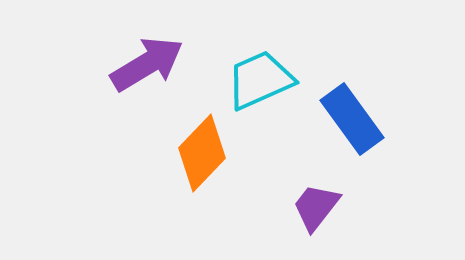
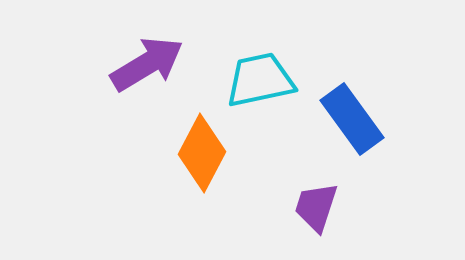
cyan trapezoid: rotated 12 degrees clockwise
orange diamond: rotated 16 degrees counterclockwise
purple trapezoid: rotated 20 degrees counterclockwise
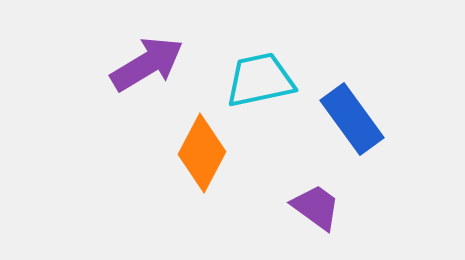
purple trapezoid: rotated 108 degrees clockwise
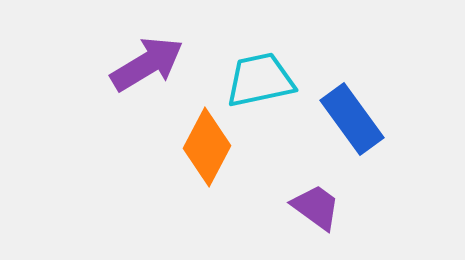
orange diamond: moved 5 px right, 6 px up
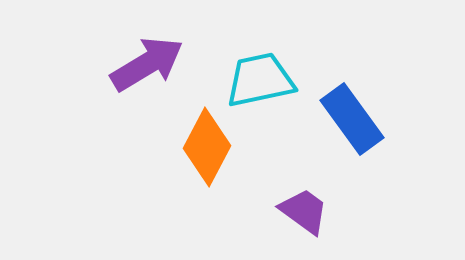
purple trapezoid: moved 12 px left, 4 px down
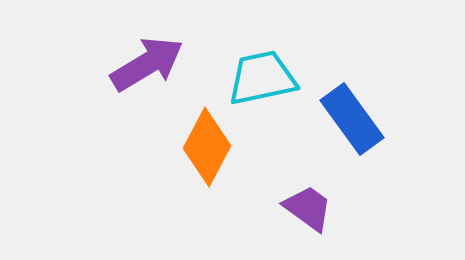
cyan trapezoid: moved 2 px right, 2 px up
purple trapezoid: moved 4 px right, 3 px up
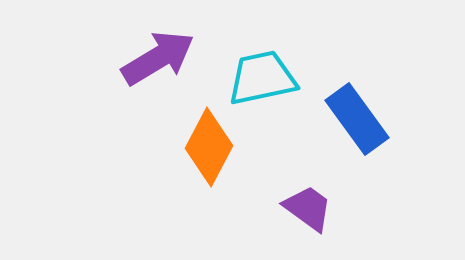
purple arrow: moved 11 px right, 6 px up
blue rectangle: moved 5 px right
orange diamond: moved 2 px right
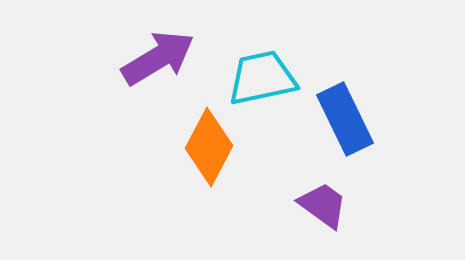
blue rectangle: moved 12 px left; rotated 10 degrees clockwise
purple trapezoid: moved 15 px right, 3 px up
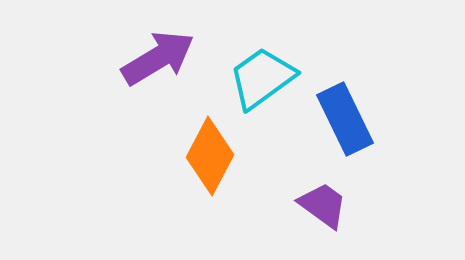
cyan trapezoid: rotated 24 degrees counterclockwise
orange diamond: moved 1 px right, 9 px down
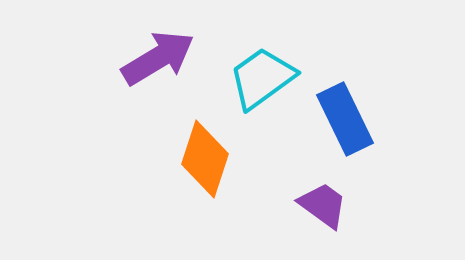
orange diamond: moved 5 px left, 3 px down; rotated 10 degrees counterclockwise
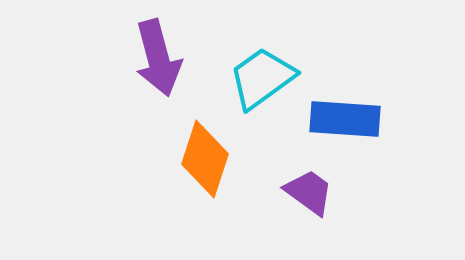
purple arrow: rotated 106 degrees clockwise
blue rectangle: rotated 60 degrees counterclockwise
purple trapezoid: moved 14 px left, 13 px up
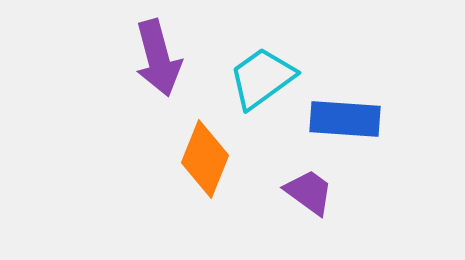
orange diamond: rotated 4 degrees clockwise
